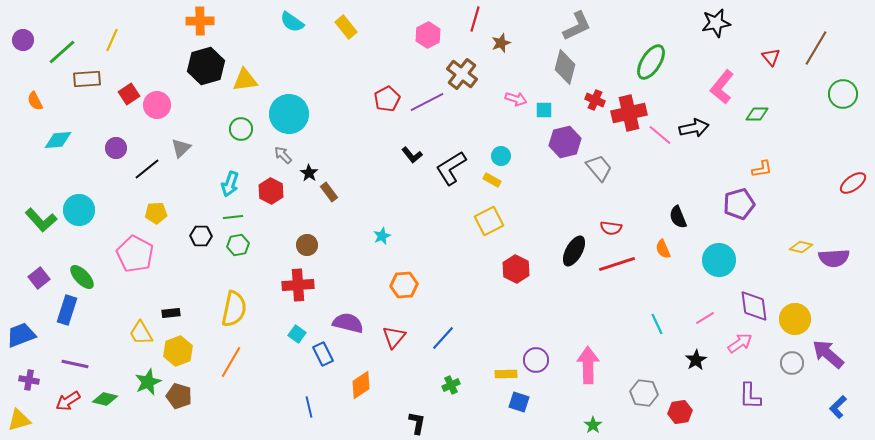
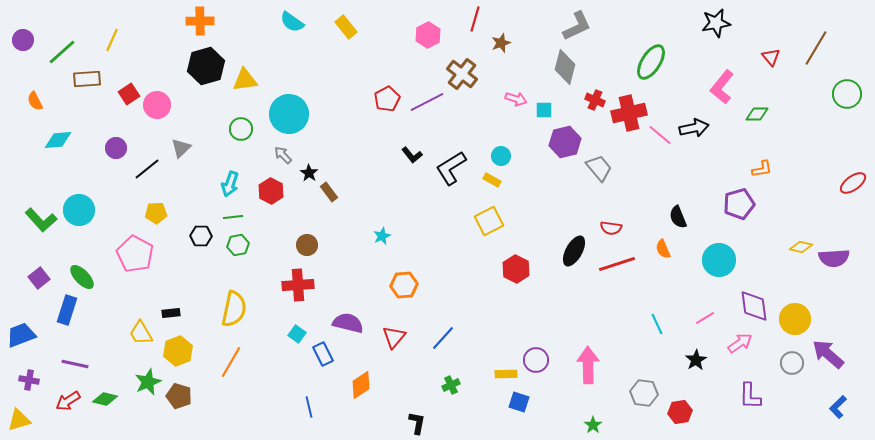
green circle at (843, 94): moved 4 px right
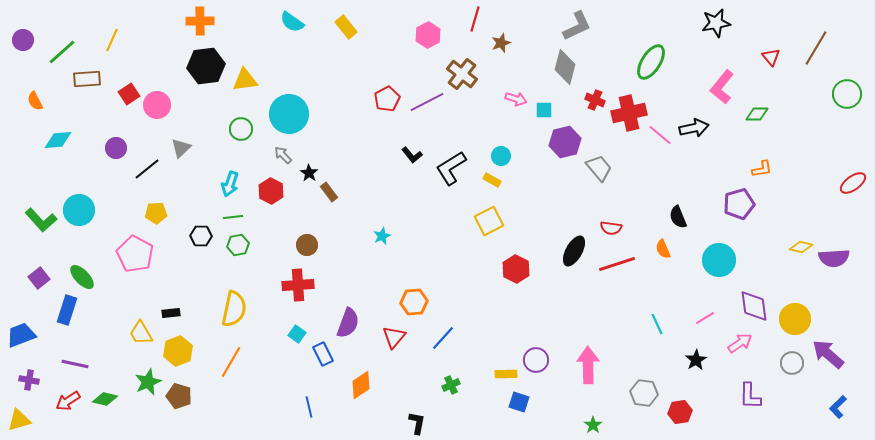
black hexagon at (206, 66): rotated 9 degrees clockwise
orange hexagon at (404, 285): moved 10 px right, 17 px down
purple semicircle at (348, 323): rotated 96 degrees clockwise
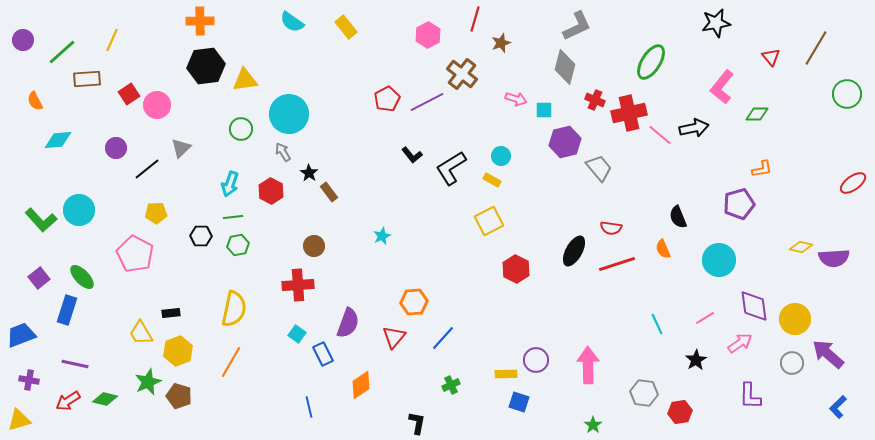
gray arrow at (283, 155): moved 3 px up; rotated 12 degrees clockwise
brown circle at (307, 245): moved 7 px right, 1 px down
